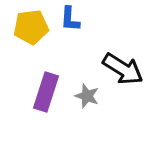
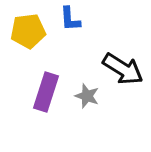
blue L-shape: rotated 8 degrees counterclockwise
yellow pentagon: moved 3 px left, 4 px down
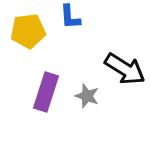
blue L-shape: moved 2 px up
black arrow: moved 2 px right
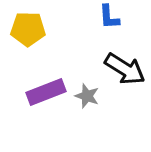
blue L-shape: moved 39 px right
yellow pentagon: moved 2 px up; rotated 8 degrees clockwise
purple rectangle: rotated 51 degrees clockwise
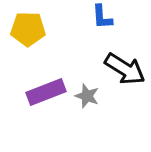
blue L-shape: moved 7 px left
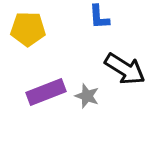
blue L-shape: moved 3 px left
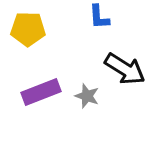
purple rectangle: moved 5 px left
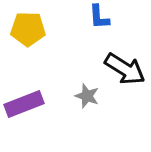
purple rectangle: moved 17 px left, 12 px down
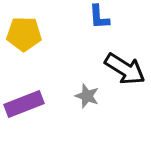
yellow pentagon: moved 4 px left, 5 px down
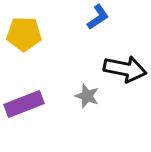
blue L-shape: moved 1 px left; rotated 120 degrees counterclockwise
black arrow: rotated 21 degrees counterclockwise
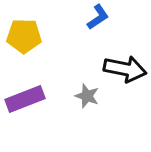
yellow pentagon: moved 2 px down
purple rectangle: moved 1 px right, 5 px up
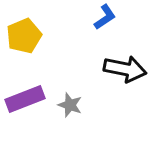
blue L-shape: moved 7 px right
yellow pentagon: rotated 24 degrees counterclockwise
gray star: moved 17 px left, 9 px down
